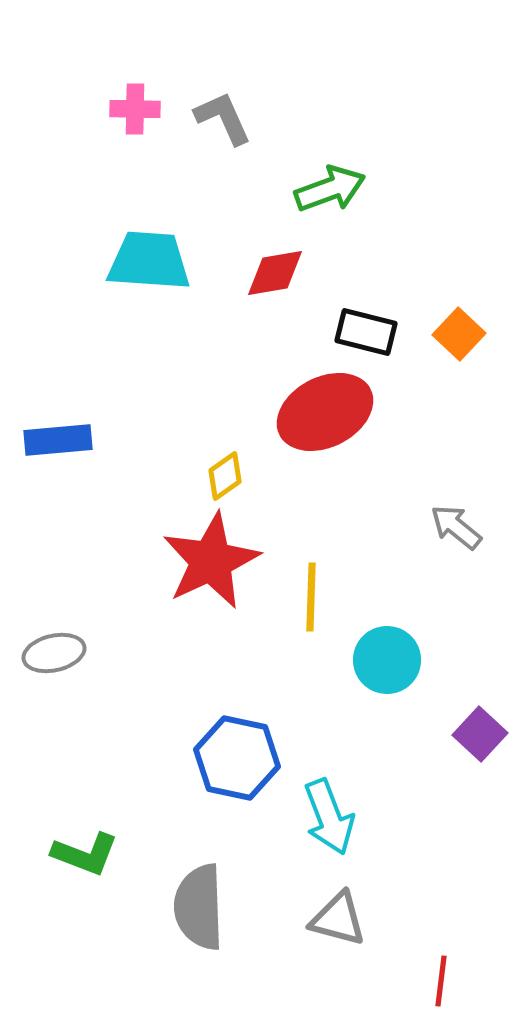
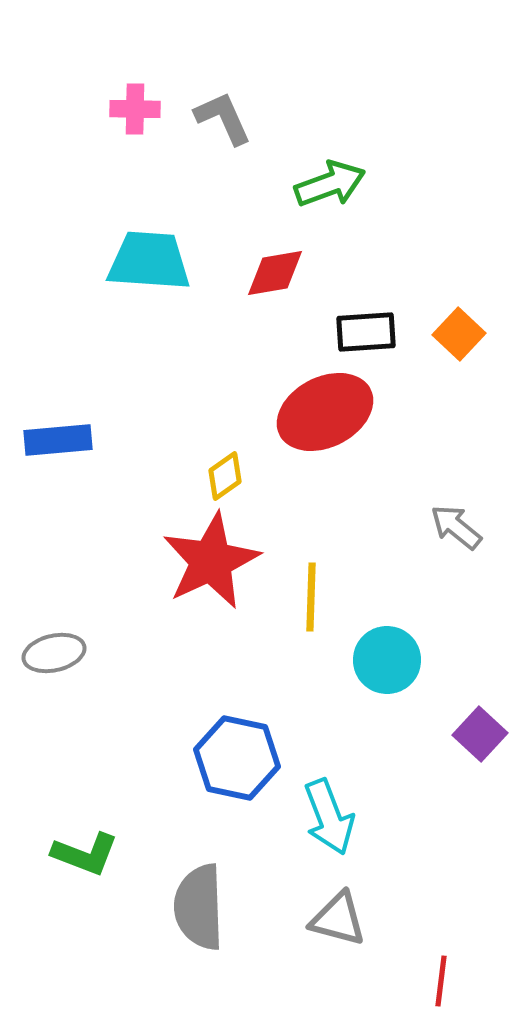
green arrow: moved 5 px up
black rectangle: rotated 18 degrees counterclockwise
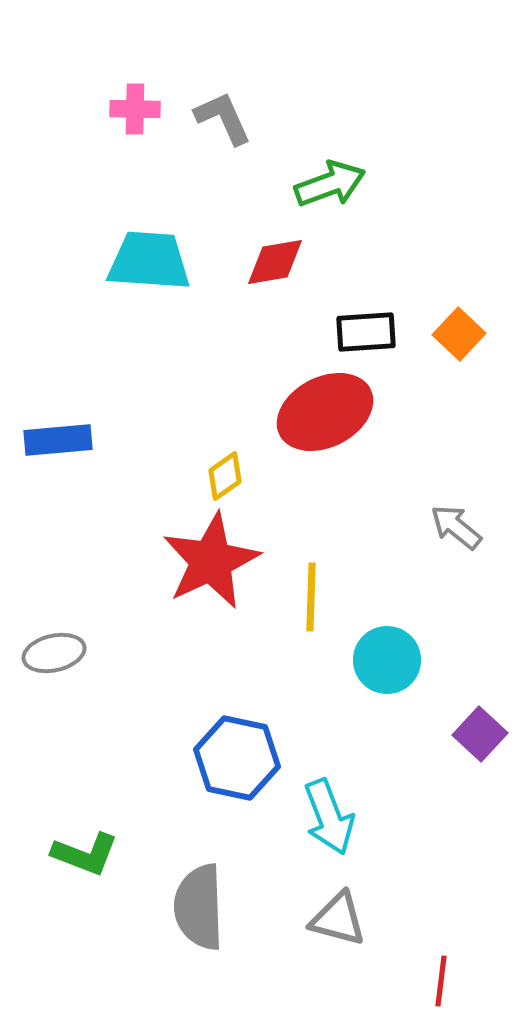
red diamond: moved 11 px up
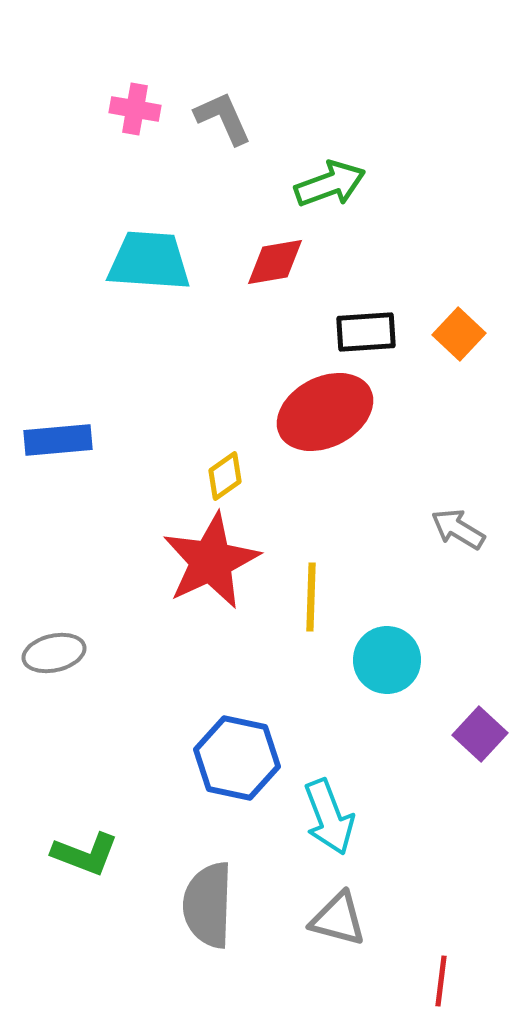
pink cross: rotated 9 degrees clockwise
gray arrow: moved 2 px right, 2 px down; rotated 8 degrees counterclockwise
gray semicircle: moved 9 px right, 2 px up; rotated 4 degrees clockwise
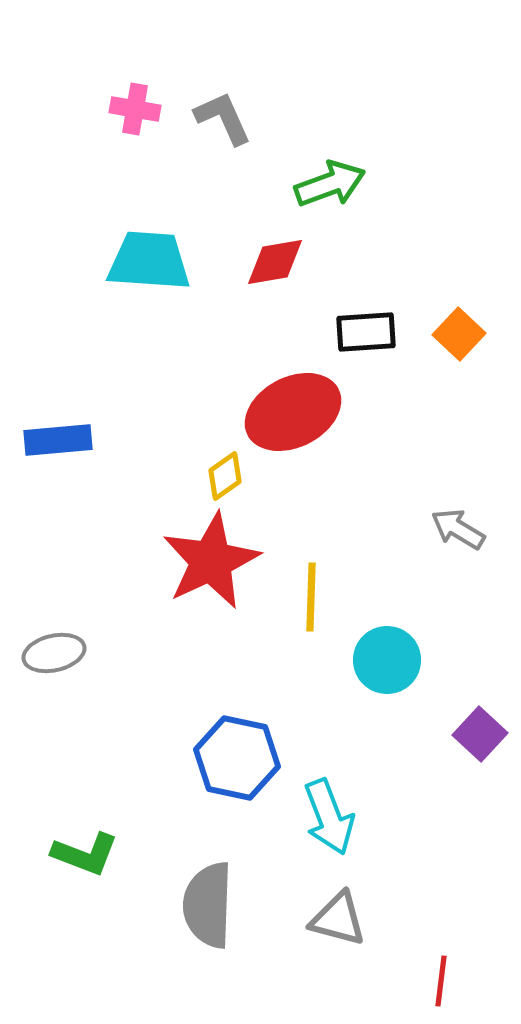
red ellipse: moved 32 px left
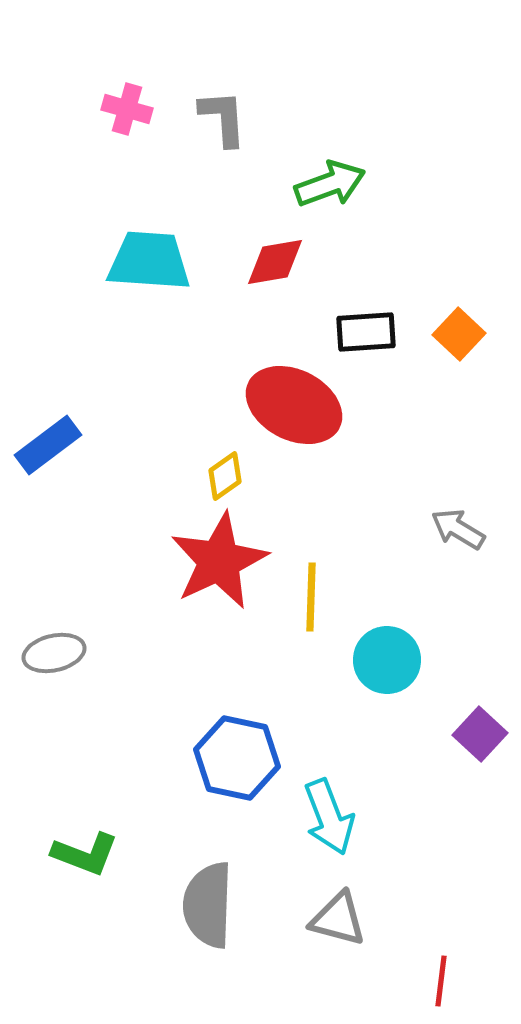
pink cross: moved 8 px left; rotated 6 degrees clockwise
gray L-shape: rotated 20 degrees clockwise
red ellipse: moved 1 px right, 7 px up; rotated 54 degrees clockwise
blue rectangle: moved 10 px left, 5 px down; rotated 32 degrees counterclockwise
red star: moved 8 px right
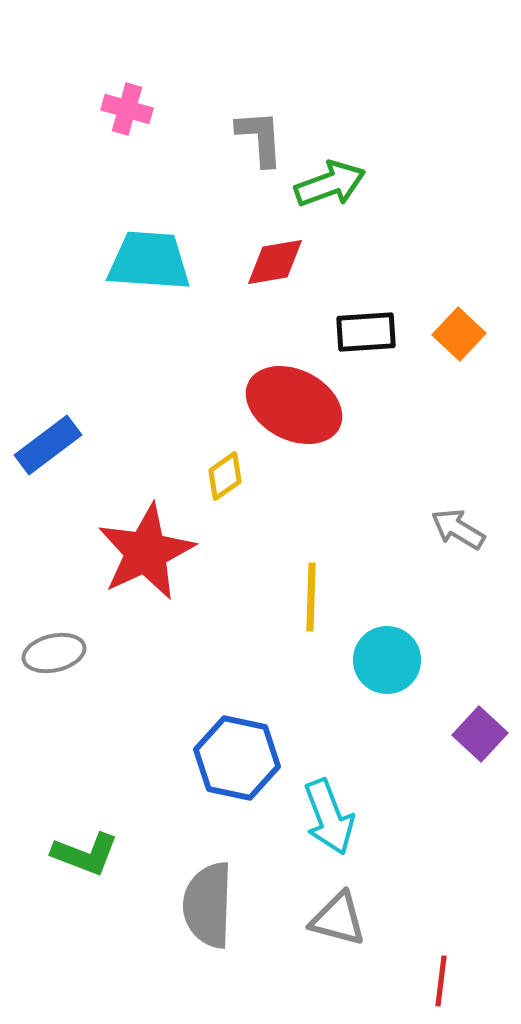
gray L-shape: moved 37 px right, 20 px down
red star: moved 73 px left, 9 px up
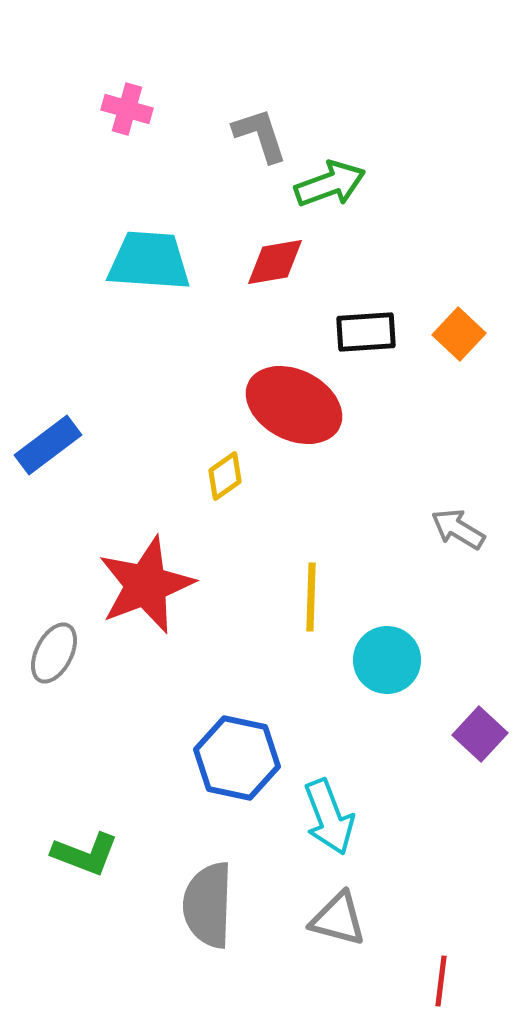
gray L-shape: moved 3 px up; rotated 14 degrees counterclockwise
red star: moved 33 px down; rotated 4 degrees clockwise
gray ellipse: rotated 50 degrees counterclockwise
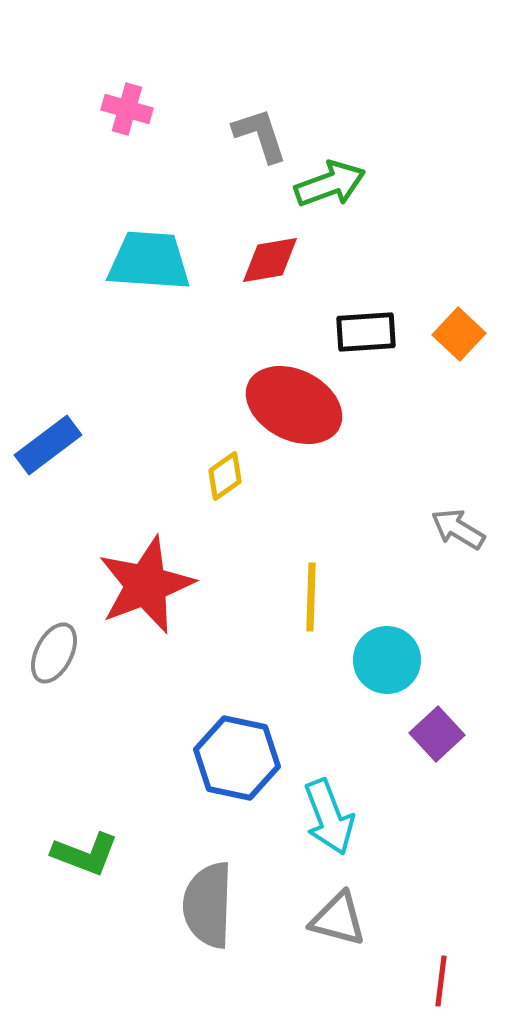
red diamond: moved 5 px left, 2 px up
purple square: moved 43 px left; rotated 4 degrees clockwise
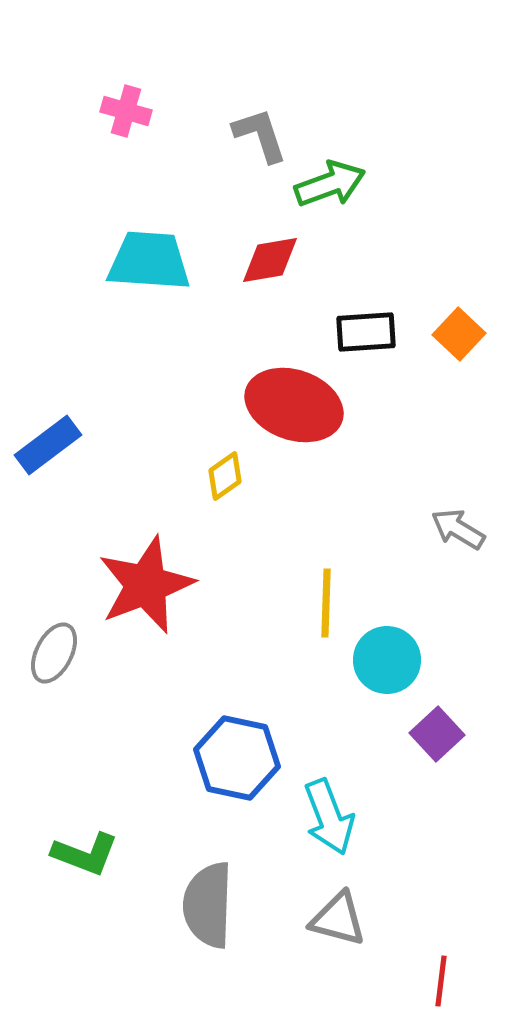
pink cross: moved 1 px left, 2 px down
red ellipse: rotated 8 degrees counterclockwise
yellow line: moved 15 px right, 6 px down
